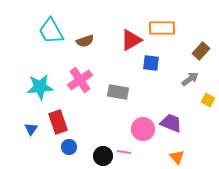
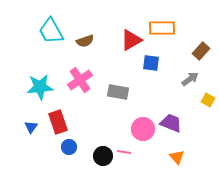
blue triangle: moved 2 px up
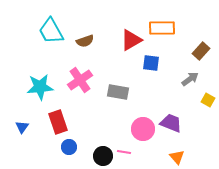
blue triangle: moved 9 px left
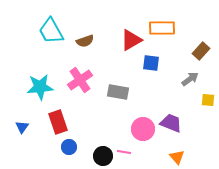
yellow square: rotated 24 degrees counterclockwise
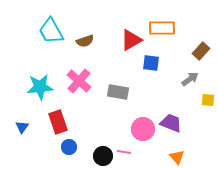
pink cross: moved 1 px left, 1 px down; rotated 15 degrees counterclockwise
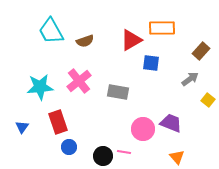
pink cross: rotated 10 degrees clockwise
yellow square: rotated 32 degrees clockwise
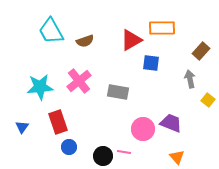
gray arrow: rotated 66 degrees counterclockwise
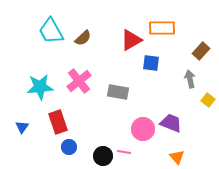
brown semicircle: moved 2 px left, 3 px up; rotated 24 degrees counterclockwise
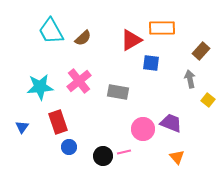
pink line: rotated 24 degrees counterclockwise
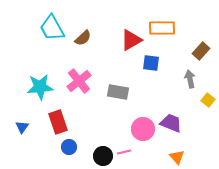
cyan trapezoid: moved 1 px right, 3 px up
